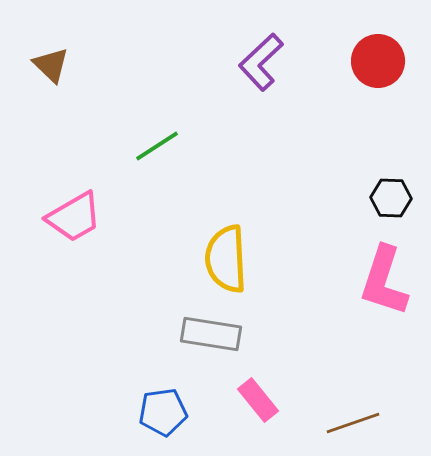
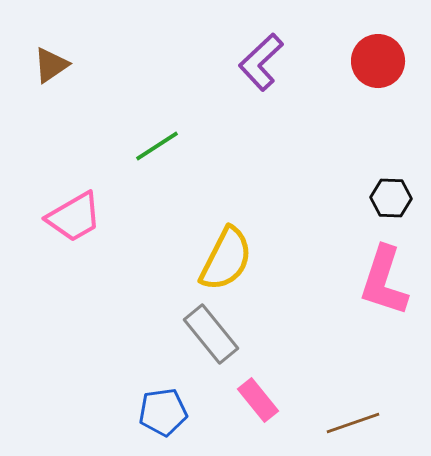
brown triangle: rotated 42 degrees clockwise
yellow semicircle: rotated 150 degrees counterclockwise
gray rectangle: rotated 42 degrees clockwise
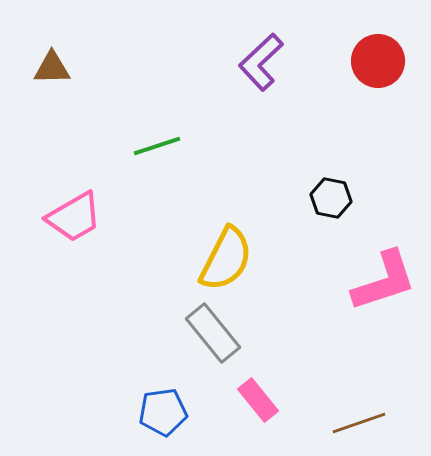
brown triangle: moved 1 px right, 3 px down; rotated 33 degrees clockwise
green line: rotated 15 degrees clockwise
black hexagon: moved 60 px left; rotated 9 degrees clockwise
pink L-shape: rotated 126 degrees counterclockwise
gray rectangle: moved 2 px right, 1 px up
brown line: moved 6 px right
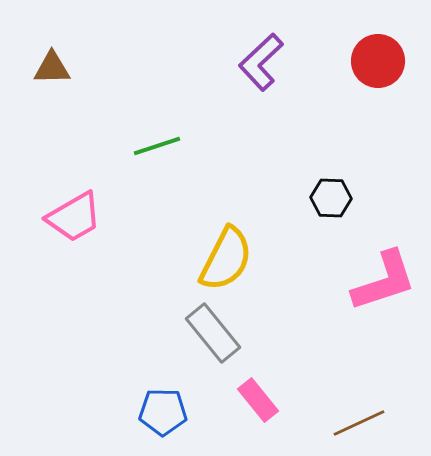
black hexagon: rotated 9 degrees counterclockwise
blue pentagon: rotated 9 degrees clockwise
brown line: rotated 6 degrees counterclockwise
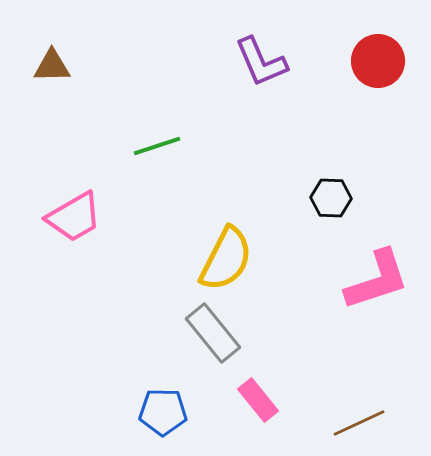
purple L-shape: rotated 70 degrees counterclockwise
brown triangle: moved 2 px up
pink L-shape: moved 7 px left, 1 px up
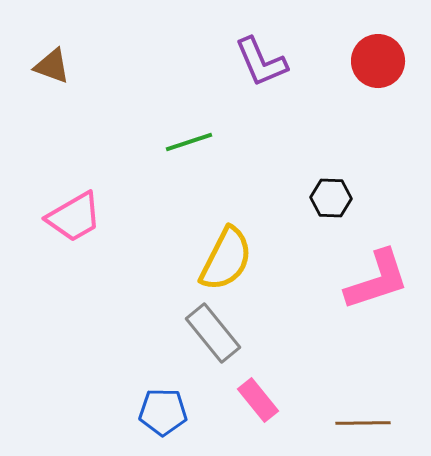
brown triangle: rotated 21 degrees clockwise
green line: moved 32 px right, 4 px up
brown line: moved 4 px right; rotated 24 degrees clockwise
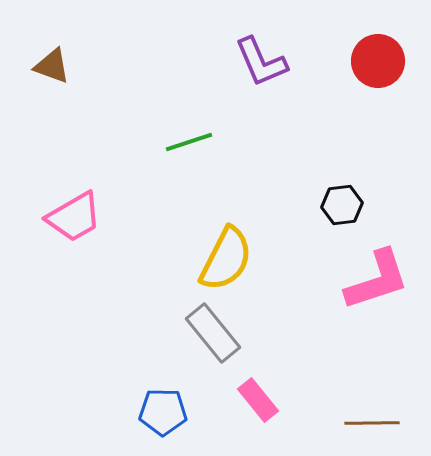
black hexagon: moved 11 px right, 7 px down; rotated 9 degrees counterclockwise
brown line: moved 9 px right
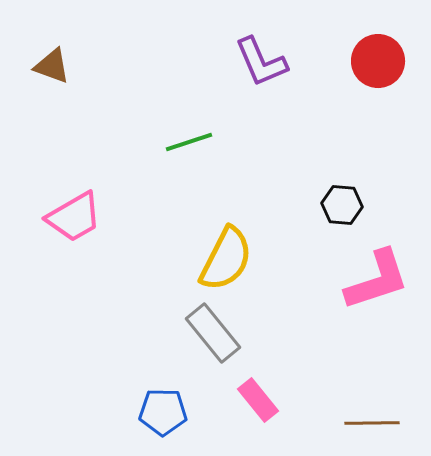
black hexagon: rotated 12 degrees clockwise
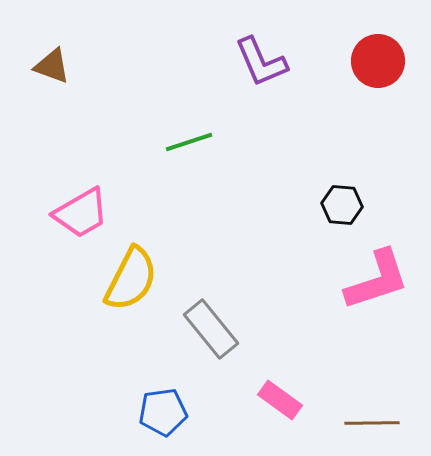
pink trapezoid: moved 7 px right, 4 px up
yellow semicircle: moved 95 px left, 20 px down
gray rectangle: moved 2 px left, 4 px up
pink rectangle: moved 22 px right; rotated 15 degrees counterclockwise
blue pentagon: rotated 9 degrees counterclockwise
